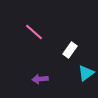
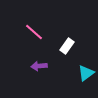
white rectangle: moved 3 px left, 4 px up
purple arrow: moved 1 px left, 13 px up
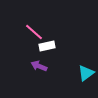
white rectangle: moved 20 px left; rotated 42 degrees clockwise
purple arrow: rotated 28 degrees clockwise
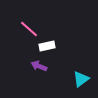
pink line: moved 5 px left, 3 px up
cyan triangle: moved 5 px left, 6 px down
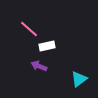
cyan triangle: moved 2 px left
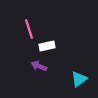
pink line: rotated 30 degrees clockwise
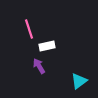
purple arrow: rotated 35 degrees clockwise
cyan triangle: moved 2 px down
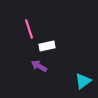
purple arrow: rotated 28 degrees counterclockwise
cyan triangle: moved 4 px right
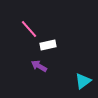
pink line: rotated 24 degrees counterclockwise
white rectangle: moved 1 px right, 1 px up
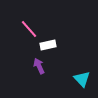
purple arrow: rotated 35 degrees clockwise
cyan triangle: moved 1 px left, 2 px up; rotated 36 degrees counterclockwise
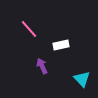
white rectangle: moved 13 px right
purple arrow: moved 3 px right
